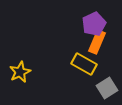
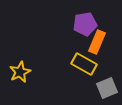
purple pentagon: moved 9 px left; rotated 15 degrees clockwise
gray square: rotated 10 degrees clockwise
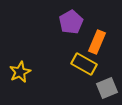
purple pentagon: moved 14 px left, 2 px up; rotated 20 degrees counterclockwise
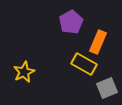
orange rectangle: moved 1 px right
yellow star: moved 4 px right
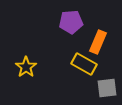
purple pentagon: rotated 25 degrees clockwise
yellow star: moved 2 px right, 5 px up; rotated 10 degrees counterclockwise
gray square: rotated 15 degrees clockwise
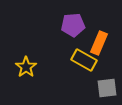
purple pentagon: moved 2 px right, 3 px down
orange rectangle: moved 1 px right, 1 px down
yellow rectangle: moved 4 px up
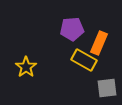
purple pentagon: moved 1 px left, 4 px down
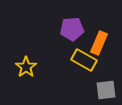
gray square: moved 1 px left, 2 px down
